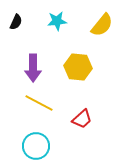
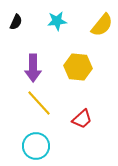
yellow line: rotated 20 degrees clockwise
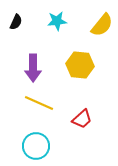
yellow hexagon: moved 2 px right, 2 px up
yellow line: rotated 24 degrees counterclockwise
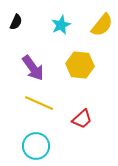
cyan star: moved 4 px right, 4 px down; rotated 18 degrees counterclockwise
purple arrow: rotated 36 degrees counterclockwise
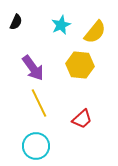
yellow semicircle: moved 7 px left, 7 px down
yellow line: rotated 40 degrees clockwise
